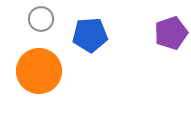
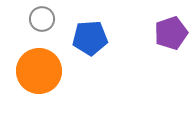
gray circle: moved 1 px right
blue pentagon: moved 3 px down
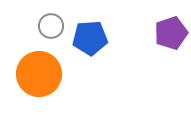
gray circle: moved 9 px right, 7 px down
orange circle: moved 3 px down
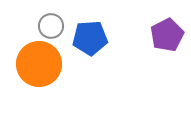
purple pentagon: moved 4 px left, 2 px down; rotated 8 degrees counterclockwise
orange circle: moved 10 px up
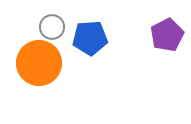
gray circle: moved 1 px right, 1 px down
orange circle: moved 1 px up
